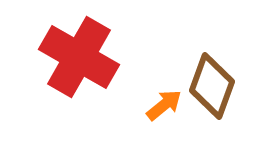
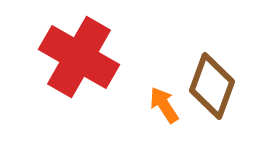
orange arrow: rotated 84 degrees counterclockwise
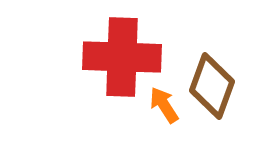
red cross: moved 43 px right; rotated 28 degrees counterclockwise
